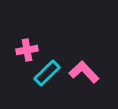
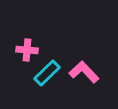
pink cross: rotated 15 degrees clockwise
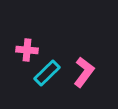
pink L-shape: rotated 80 degrees clockwise
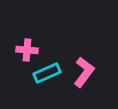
cyan rectangle: rotated 20 degrees clockwise
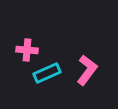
pink L-shape: moved 3 px right, 2 px up
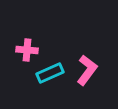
cyan rectangle: moved 3 px right
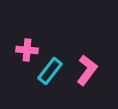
cyan rectangle: moved 2 px up; rotated 28 degrees counterclockwise
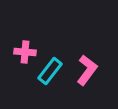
pink cross: moved 2 px left, 2 px down
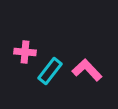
pink L-shape: rotated 80 degrees counterclockwise
